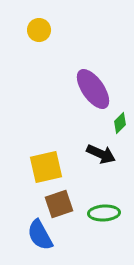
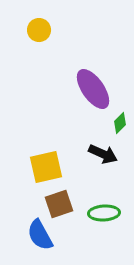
black arrow: moved 2 px right
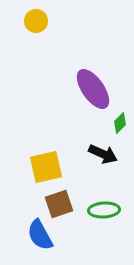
yellow circle: moved 3 px left, 9 px up
green ellipse: moved 3 px up
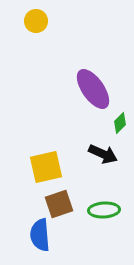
blue semicircle: rotated 24 degrees clockwise
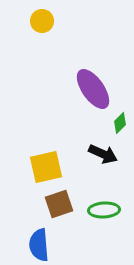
yellow circle: moved 6 px right
blue semicircle: moved 1 px left, 10 px down
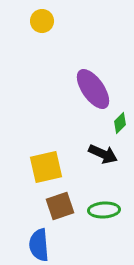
brown square: moved 1 px right, 2 px down
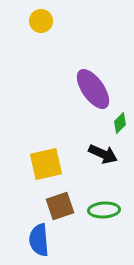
yellow circle: moved 1 px left
yellow square: moved 3 px up
blue semicircle: moved 5 px up
